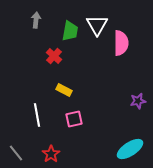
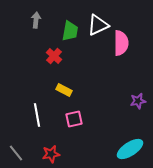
white triangle: moved 1 px right; rotated 35 degrees clockwise
red star: rotated 24 degrees clockwise
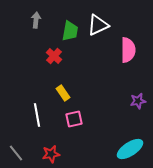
pink semicircle: moved 7 px right, 7 px down
yellow rectangle: moved 1 px left, 3 px down; rotated 28 degrees clockwise
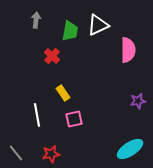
red cross: moved 2 px left
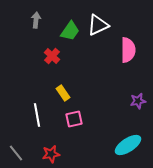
green trapezoid: rotated 25 degrees clockwise
cyan ellipse: moved 2 px left, 4 px up
